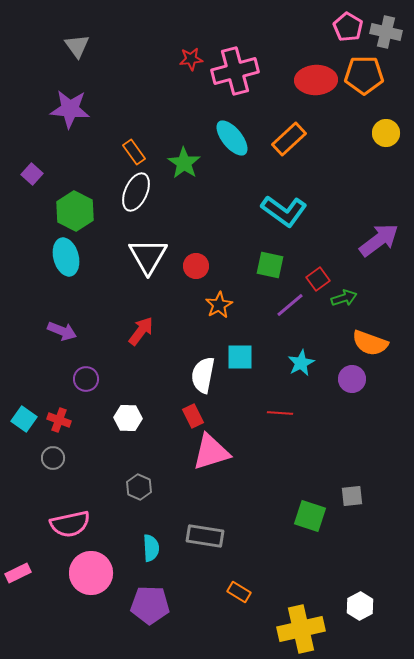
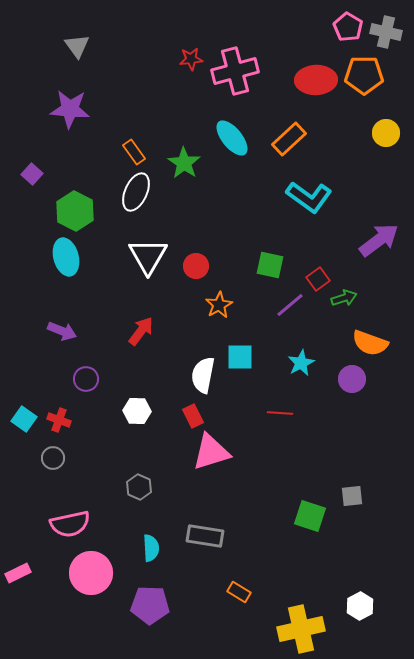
cyan L-shape at (284, 211): moved 25 px right, 14 px up
white hexagon at (128, 418): moved 9 px right, 7 px up
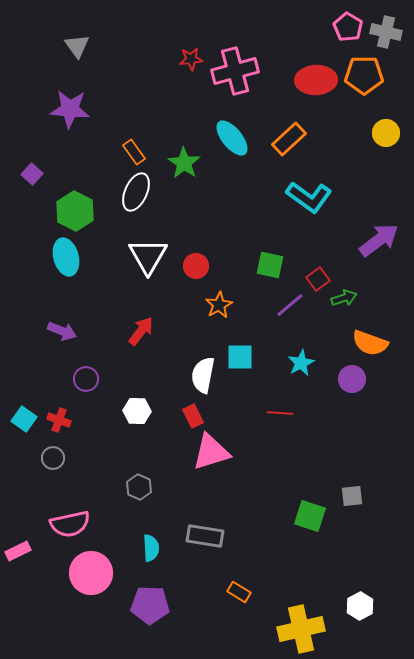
pink rectangle at (18, 573): moved 22 px up
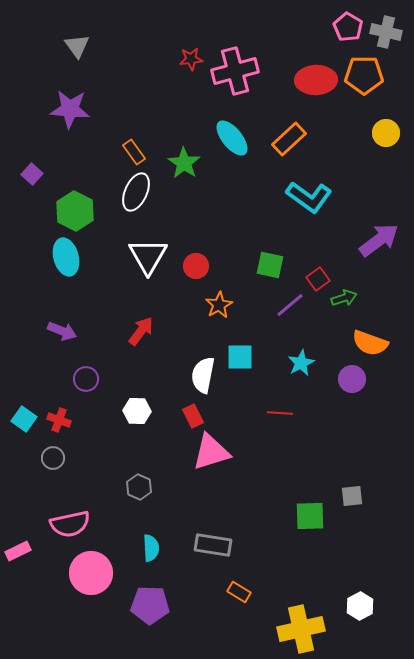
green square at (310, 516): rotated 20 degrees counterclockwise
gray rectangle at (205, 536): moved 8 px right, 9 px down
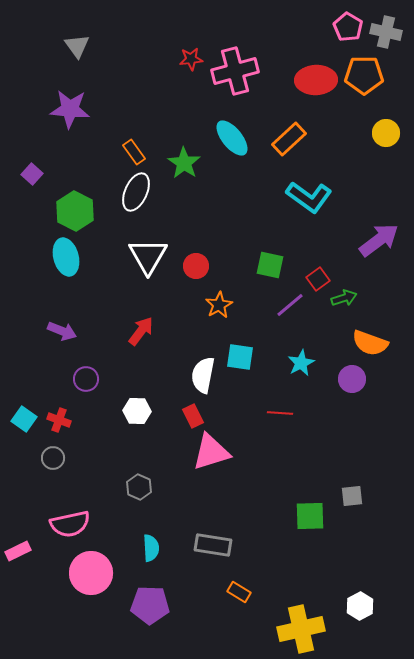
cyan square at (240, 357): rotated 8 degrees clockwise
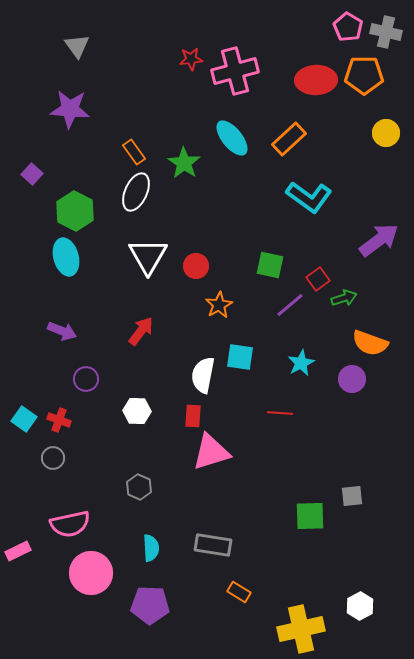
red rectangle at (193, 416): rotated 30 degrees clockwise
